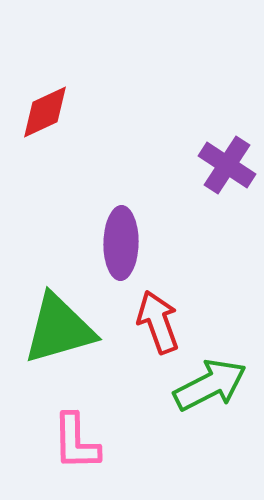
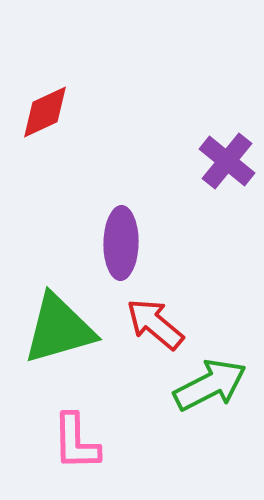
purple cross: moved 4 px up; rotated 6 degrees clockwise
red arrow: moved 3 px left, 2 px down; rotated 30 degrees counterclockwise
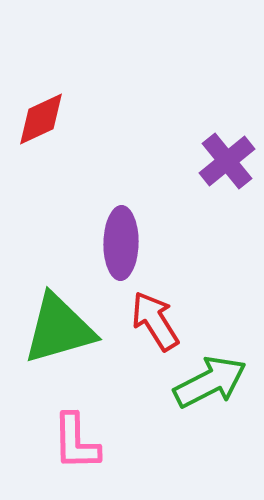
red diamond: moved 4 px left, 7 px down
purple cross: rotated 12 degrees clockwise
red arrow: moved 3 px up; rotated 18 degrees clockwise
green arrow: moved 3 px up
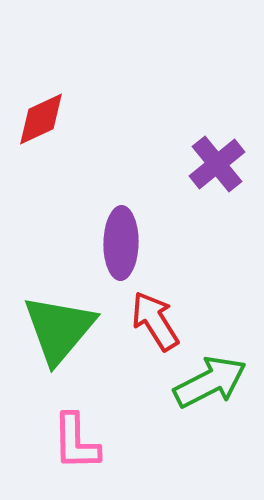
purple cross: moved 10 px left, 3 px down
green triangle: rotated 34 degrees counterclockwise
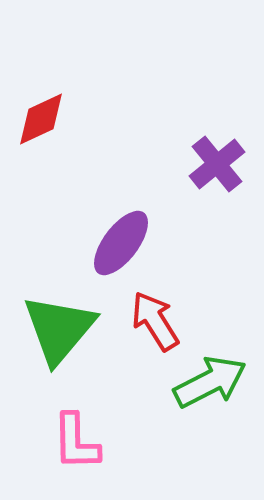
purple ellipse: rotated 36 degrees clockwise
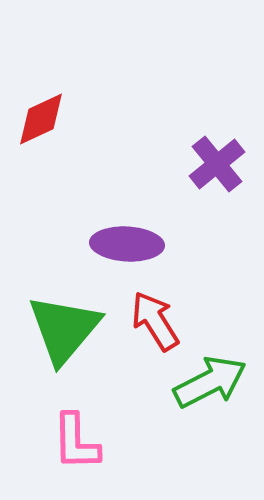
purple ellipse: moved 6 px right, 1 px down; rotated 56 degrees clockwise
green triangle: moved 5 px right
